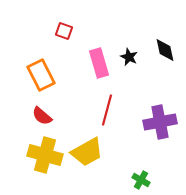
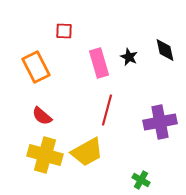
red square: rotated 18 degrees counterclockwise
orange rectangle: moved 5 px left, 8 px up
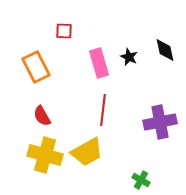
red line: moved 4 px left; rotated 8 degrees counterclockwise
red semicircle: rotated 20 degrees clockwise
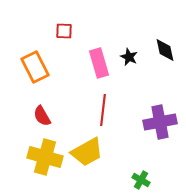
orange rectangle: moved 1 px left
yellow cross: moved 2 px down
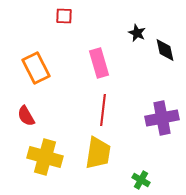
red square: moved 15 px up
black star: moved 8 px right, 24 px up
orange rectangle: moved 1 px right, 1 px down
red semicircle: moved 16 px left
purple cross: moved 2 px right, 4 px up
yellow trapezoid: moved 11 px right, 1 px down; rotated 52 degrees counterclockwise
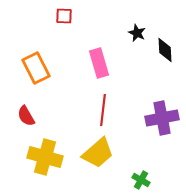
black diamond: rotated 10 degrees clockwise
yellow trapezoid: rotated 40 degrees clockwise
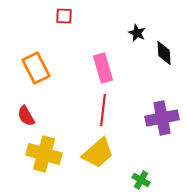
black diamond: moved 1 px left, 3 px down
pink rectangle: moved 4 px right, 5 px down
yellow cross: moved 1 px left, 3 px up
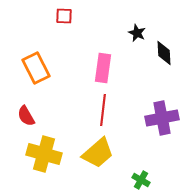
pink rectangle: rotated 24 degrees clockwise
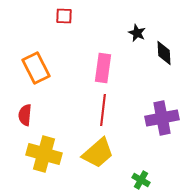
red semicircle: moved 1 px left, 1 px up; rotated 35 degrees clockwise
